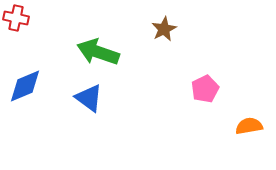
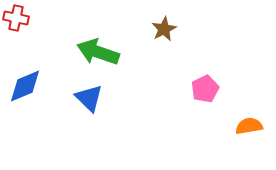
blue triangle: rotated 8 degrees clockwise
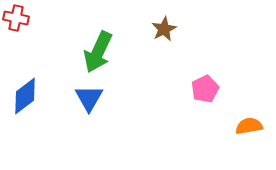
green arrow: rotated 84 degrees counterclockwise
blue diamond: moved 10 px down; rotated 15 degrees counterclockwise
blue triangle: rotated 16 degrees clockwise
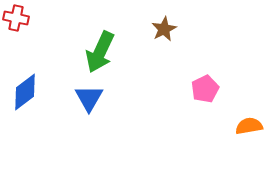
green arrow: moved 2 px right
blue diamond: moved 4 px up
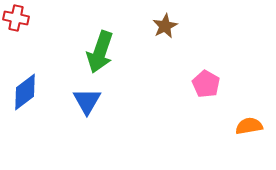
brown star: moved 1 px right, 3 px up
green arrow: rotated 6 degrees counterclockwise
pink pentagon: moved 1 px right, 5 px up; rotated 16 degrees counterclockwise
blue triangle: moved 2 px left, 3 px down
